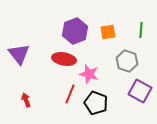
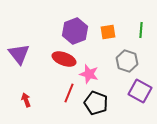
red ellipse: rotated 10 degrees clockwise
red line: moved 1 px left, 1 px up
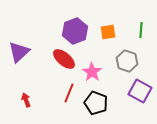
purple triangle: moved 2 px up; rotated 25 degrees clockwise
red ellipse: rotated 20 degrees clockwise
pink star: moved 3 px right, 2 px up; rotated 18 degrees clockwise
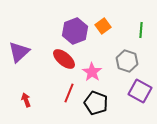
orange square: moved 5 px left, 6 px up; rotated 28 degrees counterclockwise
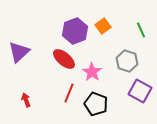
green line: rotated 28 degrees counterclockwise
black pentagon: moved 1 px down
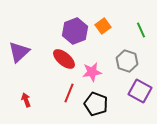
pink star: rotated 30 degrees clockwise
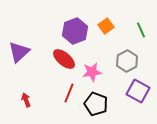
orange square: moved 3 px right
gray hexagon: rotated 15 degrees clockwise
purple square: moved 2 px left
